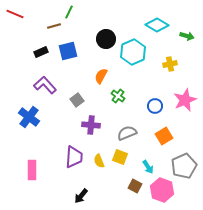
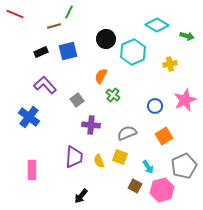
green cross: moved 5 px left, 1 px up
pink hexagon: rotated 25 degrees clockwise
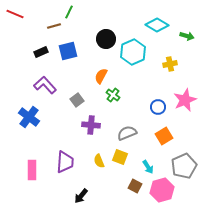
blue circle: moved 3 px right, 1 px down
purple trapezoid: moved 9 px left, 5 px down
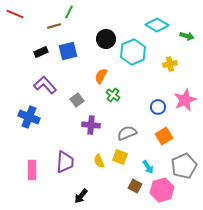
blue cross: rotated 15 degrees counterclockwise
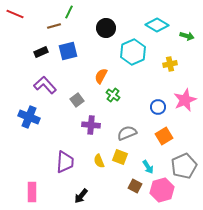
black circle: moved 11 px up
pink rectangle: moved 22 px down
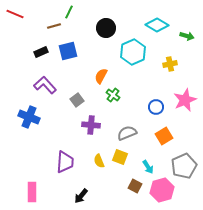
blue circle: moved 2 px left
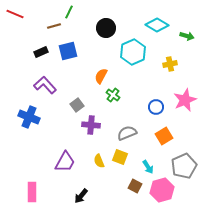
gray square: moved 5 px down
purple trapezoid: rotated 25 degrees clockwise
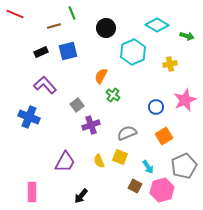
green line: moved 3 px right, 1 px down; rotated 48 degrees counterclockwise
purple cross: rotated 24 degrees counterclockwise
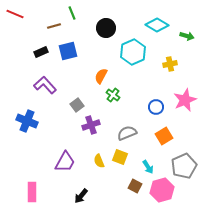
blue cross: moved 2 px left, 4 px down
